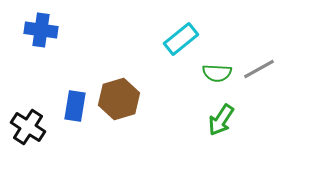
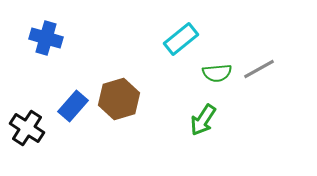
blue cross: moved 5 px right, 8 px down; rotated 8 degrees clockwise
green semicircle: rotated 8 degrees counterclockwise
blue rectangle: moved 2 px left; rotated 32 degrees clockwise
green arrow: moved 18 px left
black cross: moved 1 px left, 1 px down
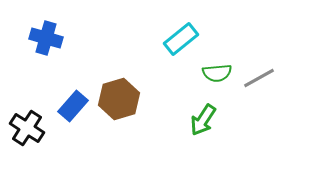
gray line: moved 9 px down
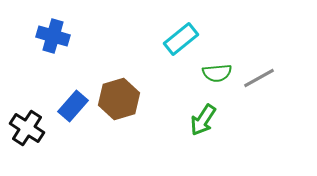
blue cross: moved 7 px right, 2 px up
